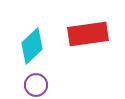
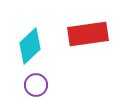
cyan diamond: moved 2 px left
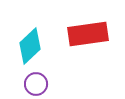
purple circle: moved 1 px up
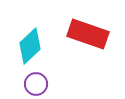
red rectangle: rotated 27 degrees clockwise
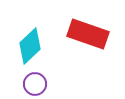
purple circle: moved 1 px left
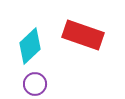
red rectangle: moved 5 px left, 1 px down
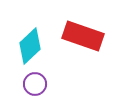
red rectangle: moved 1 px down
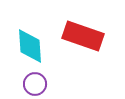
cyan diamond: rotated 51 degrees counterclockwise
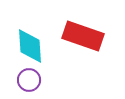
purple circle: moved 6 px left, 4 px up
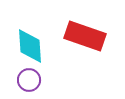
red rectangle: moved 2 px right
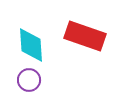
cyan diamond: moved 1 px right, 1 px up
